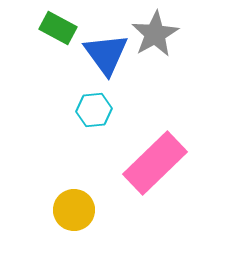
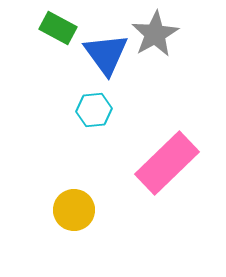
pink rectangle: moved 12 px right
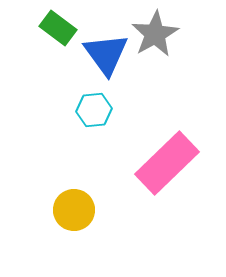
green rectangle: rotated 9 degrees clockwise
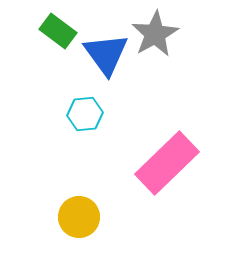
green rectangle: moved 3 px down
cyan hexagon: moved 9 px left, 4 px down
yellow circle: moved 5 px right, 7 px down
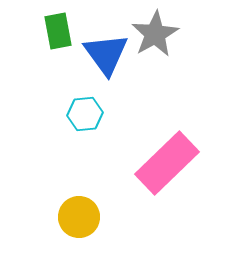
green rectangle: rotated 42 degrees clockwise
